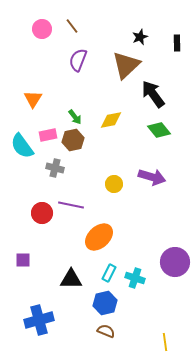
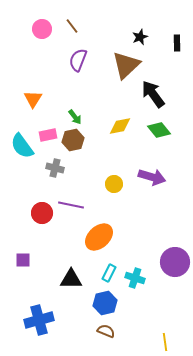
yellow diamond: moved 9 px right, 6 px down
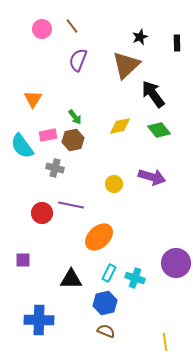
purple circle: moved 1 px right, 1 px down
blue cross: rotated 16 degrees clockwise
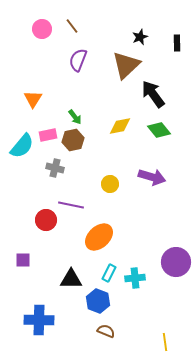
cyan semicircle: rotated 104 degrees counterclockwise
yellow circle: moved 4 px left
red circle: moved 4 px right, 7 px down
purple circle: moved 1 px up
cyan cross: rotated 24 degrees counterclockwise
blue hexagon: moved 7 px left, 2 px up; rotated 25 degrees counterclockwise
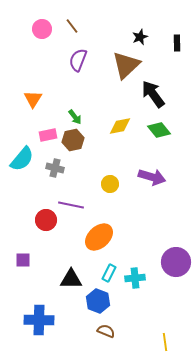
cyan semicircle: moved 13 px down
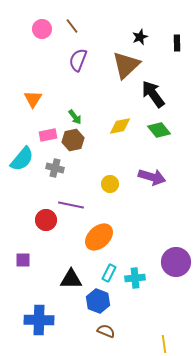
yellow line: moved 1 px left, 2 px down
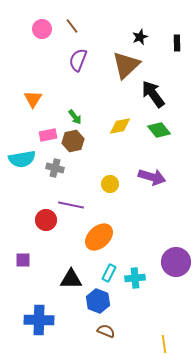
brown hexagon: moved 1 px down
cyan semicircle: rotated 40 degrees clockwise
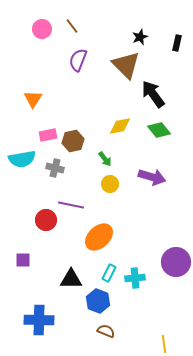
black rectangle: rotated 14 degrees clockwise
brown triangle: rotated 32 degrees counterclockwise
green arrow: moved 30 px right, 42 px down
